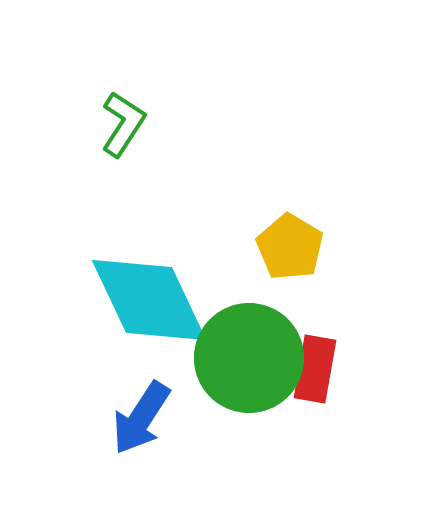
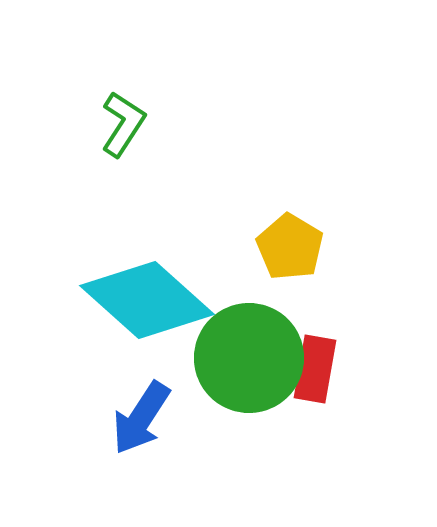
cyan diamond: moved 2 px left; rotated 23 degrees counterclockwise
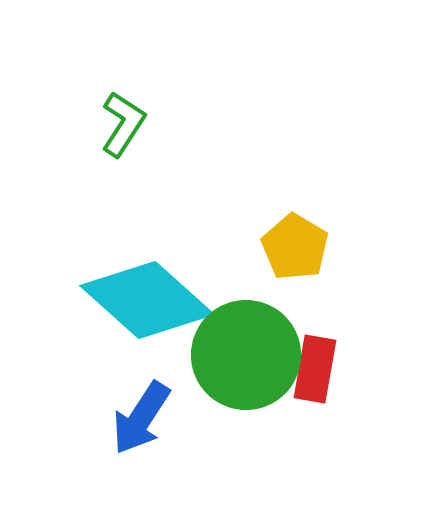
yellow pentagon: moved 5 px right
green circle: moved 3 px left, 3 px up
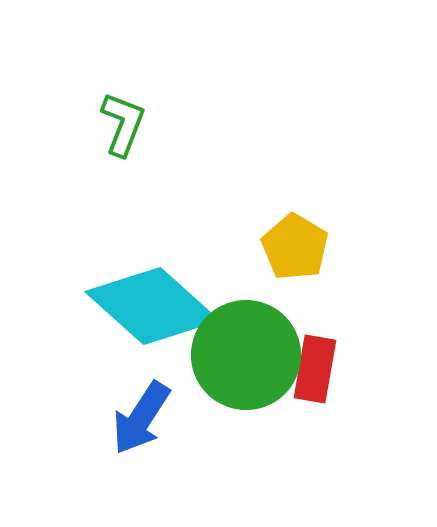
green L-shape: rotated 12 degrees counterclockwise
cyan diamond: moved 5 px right, 6 px down
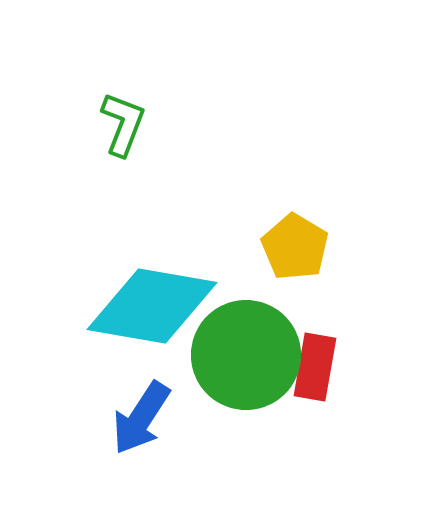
cyan diamond: rotated 32 degrees counterclockwise
red rectangle: moved 2 px up
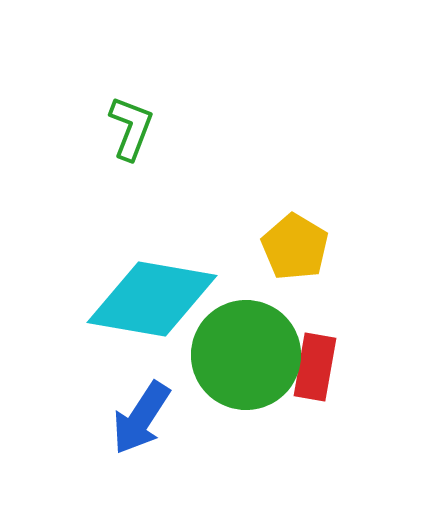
green L-shape: moved 8 px right, 4 px down
cyan diamond: moved 7 px up
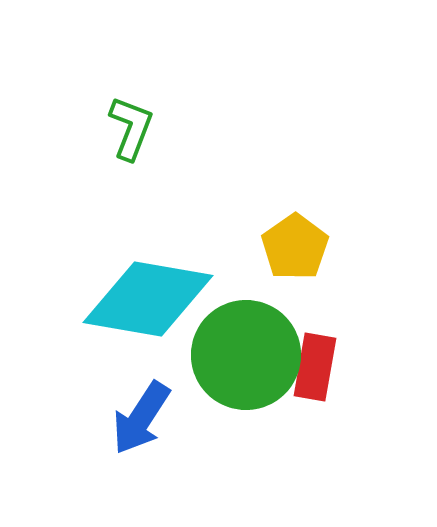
yellow pentagon: rotated 6 degrees clockwise
cyan diamond: moved 4 px left
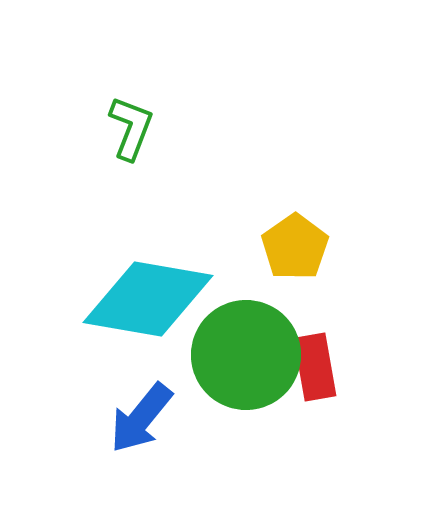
red rectangle: rotated 20 degrees counterclockwise
blue arrow: rotated 6 degrees clockwise
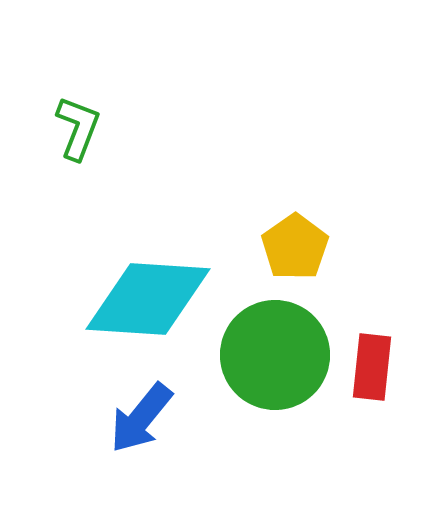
green L-shape: moved 53 px left
cyan diamond: rotated 6 degrees counterclockwise
green circle: moved 29 px right
red rectangle: moved 57 px right; rotated 16 degrees clockwise
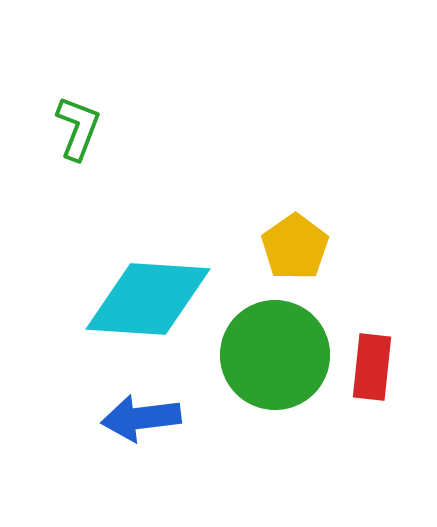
blue arrow: rotated 44 degrees clockwise
